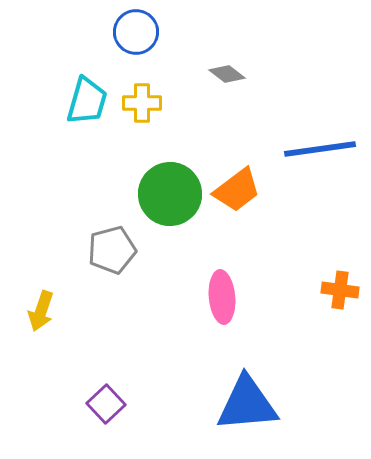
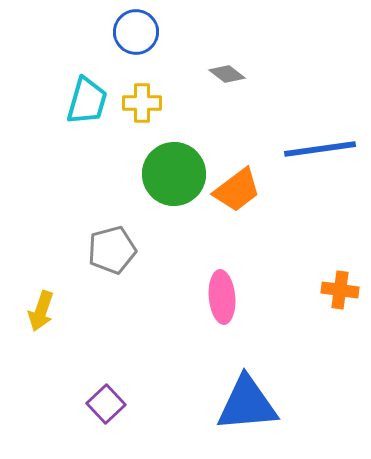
green circle: moved 4 px right, 20 px up
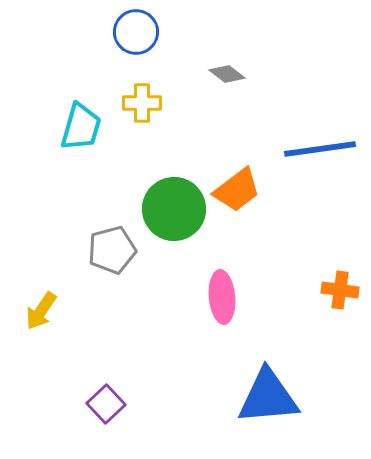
cyan trapezoid: moved 6 px left, 26 px down
green circle: moved 35 px down
yellow arrow: rotated 15 degrees clockwise
blue triangle: moved 21 px right, 7 px up
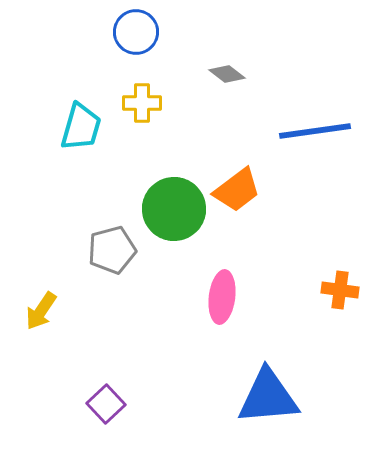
blue line: moved 5 px left, 18 px up
pink ellipse: rotated 12 degrees clockwise
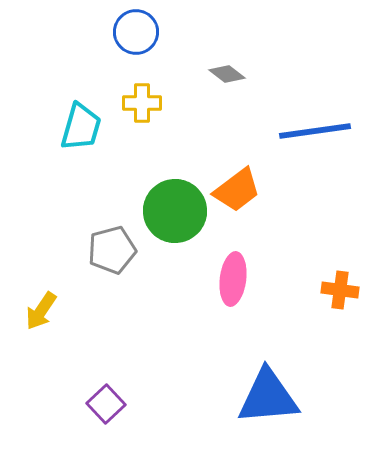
green circle: moved 1 px right, 2 px down
pink ellipse: moved 11 px right, 18 px up
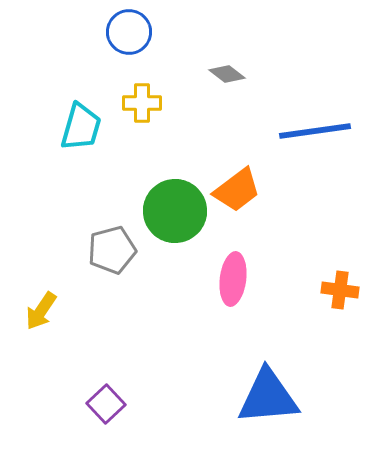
blue circle: moved 7 px left
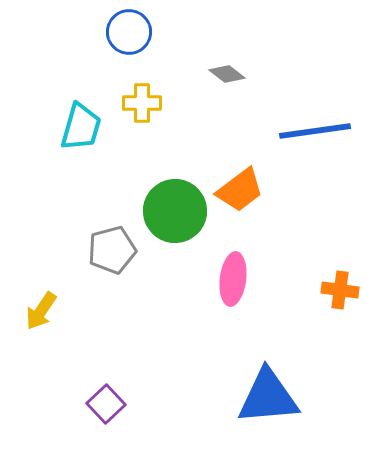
orange trapezoid: moved 3 px right
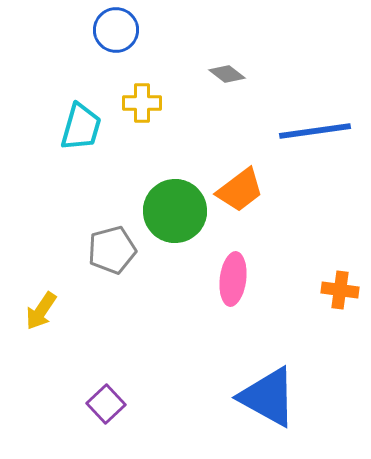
blue circle: moved 13 px left, 2 px up
blue triangle: rotated 34 degrees clockwise
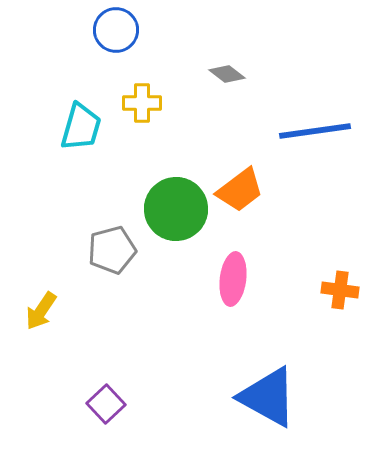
green circle: moved 1 px right, 2 px up
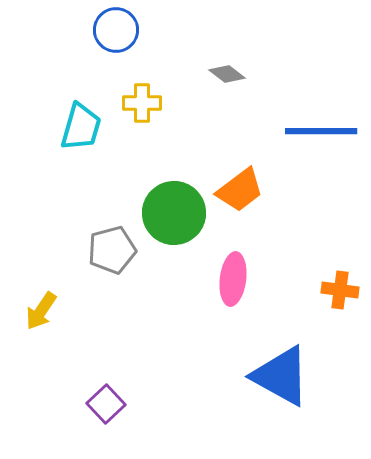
blue line: moved 6 px right; rotated 8 degrees clockwise
green circle: moved 2 px left, 4 px down
blue triangle: moved 13 px right, 21 px up
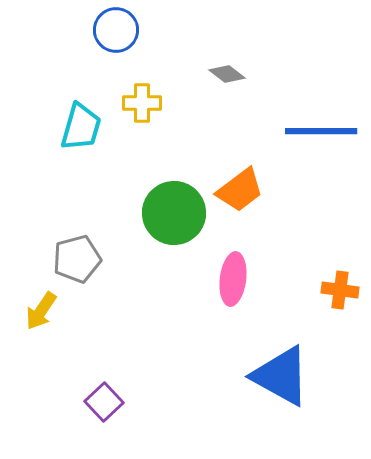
gray pentagon: moved 35 px left, 9 px down
purple square: moved 2 px left, 2 px up
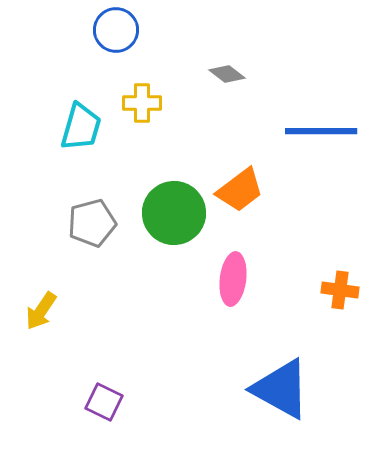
gray pentagon: moved 15 px right, 36 px up
blue triangle: moved 13 px down
purple square: rotated 21 degrees counterclockwise
